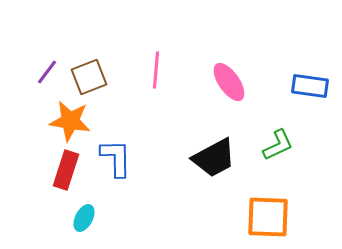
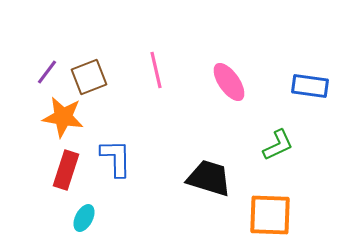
pink line: rotated 18 degrees counterclockwise
orange star: moved 7 px left, 4 px up
black trapezoid: moved 5 px left, 20 px down; rotated 135 degrees counterclockwise
orange square: moved 2 px right, 2 px up
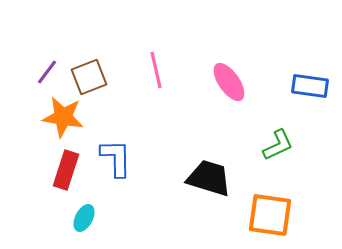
orange square: rotated 6 degrees clockwise
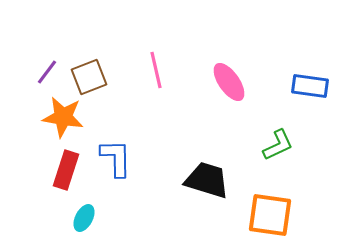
black trapezoid: moved 2 px left, 2 px down
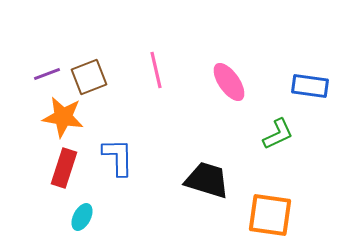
purple line: moved 2 px down; rotated 32 degrees clockwise
green L-shape: moved 11 px up
blue L-shape: moved 2 px right, 1 px up
red rectangle: moved 2 px left, 2 px up
cyan ellipse: moved 2 px left, 1 px up
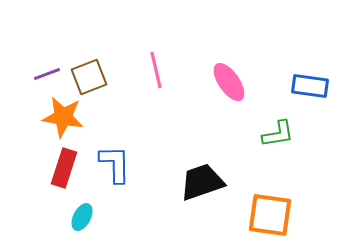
green L-shape: rotated 16 degrees clockwise
blue L-shape: moved 3 px left, 7 px down
black trapezoid: moved 5 px left, 2 px down; rotated 36 degrees counterclockwise
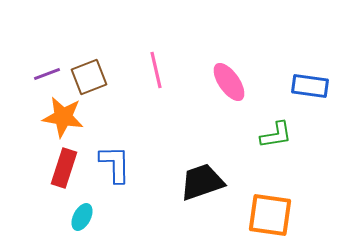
green L-shape: moved 2 px left, 1 px down
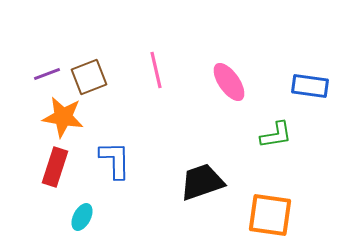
blue L-shape: moved 4 px up
red rectangle: moved 9 px left, 1 px up
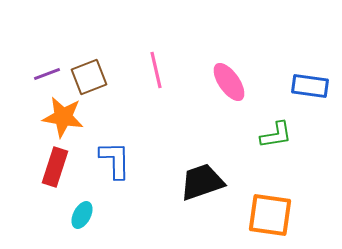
cyan ellipse: moved 2 px up
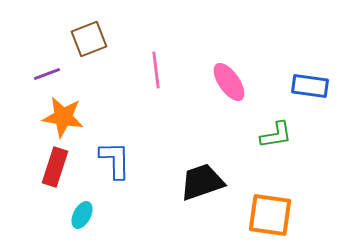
pink line: rotated 6 degrees clockwise
brown square: moved 38 px up
